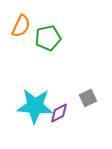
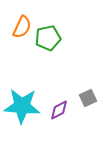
orange semicircle: moved 1 px right, 1 px down
cyan star: moved 13 px left
purple diamond: moved 3 px up
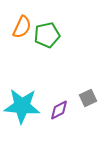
green pentagon: moved 1 px left, 3 px up
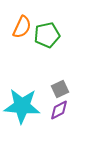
gray square: moved 28 px left, 9 px up
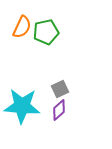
green pentagon: moved 1 px left, 3 px up
purple diamond: rotated 15 degrees counterclockwise
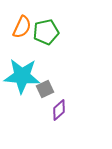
gray square: moved 15 px left
cyan star: moved 30 px up
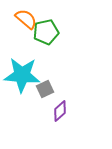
orange semicircle: moved 4 px right, 8 px up; rotated 75 degrees counterclockwise
cyan star: moved 1 px up
purple diamond: moved 1 px right, 1 px down
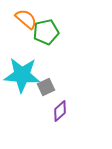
gray square: moved 1 px right, 2 px up
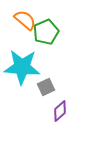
orange semicircle: moved 1 px left, 1 px down
green pentagon: rotated 10 degrees counterclockwise
cyan star: moved 8 px up
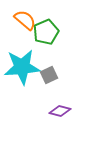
cyan star: rotated 9 degrees counterclockwise
gray square: moved 3 px right, 12 px up
purple diamond: rotated 55 degrees clockwise
